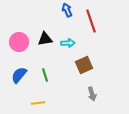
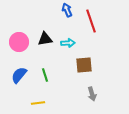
brown square: rotated 18 degrees clockwise
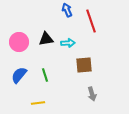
black triangle: moved 1 px right
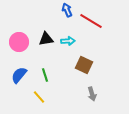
red line: rotated 40 degrees counterclockwise
cyan arrow: moved 2 px up
brown square: rotated 30 degrees clockwise
yellow line: moved 1 px right, 6 px up; rotated 56 degrees clockwise
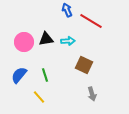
pink circle: moved 5 px right
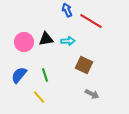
gray arrow: rotated 48 degrees counterclockwise
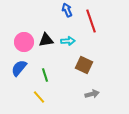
red line: rotated 40 degrees clockwise
black triangle: moved 1 px down
blue semicircle: moved 7 px up
gray arrow: rotated 40 degrees counterclockwise
